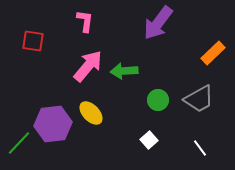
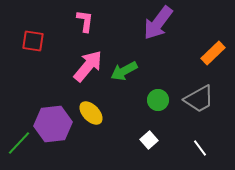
green arrow: rotated 24 degrees counterclockwise
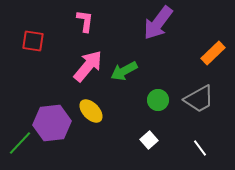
yellow ellipse: moved 2 px up
purple hexagon: moved 1 px left, 1 px up
green line: moved 1 px right
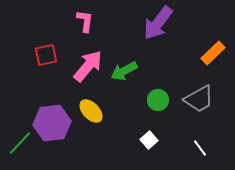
red square: moved 13 px right, 14 px down; rotated 20 degrees counterclockwise
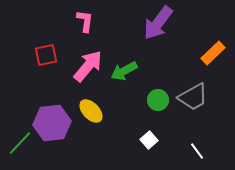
gray trapezoid: moved 6 px left, 2 px up
white line: moved 3 px left, 3 px down
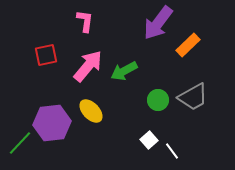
orange rectangle: moved 25 px left, 8 px up
white line: moved 25 px left
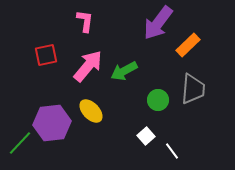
gray trapezoid: moved 8 px up; rotated 56 degrees counterclockwise
white square: moved 3 px left, 4 px up
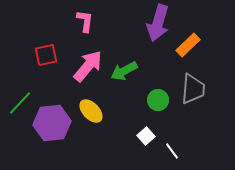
purple arrow: rotated 21 degrees counterclockwise
green line: moved 40 px up
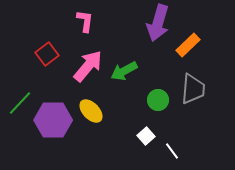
red square: moved 1 px right, 1 px up; rotated 25 degrees counterclockwise
purple hexagon: moved 1 px right, 3 px up; rotated 6 degrees clockwise
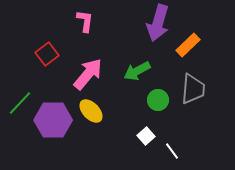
pink arrow: moved 8 px down
green arrow: moved 13 px right
